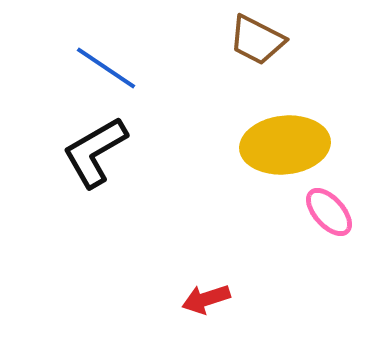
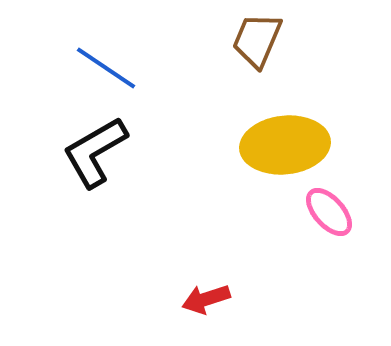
brown trapezoid: rotated 86 degrees clockwise
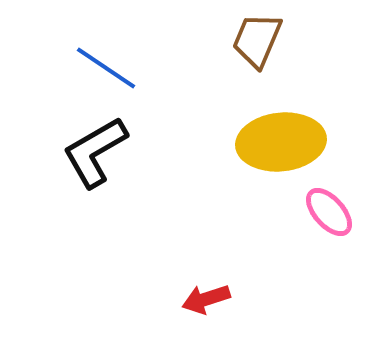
yellow ellipse: moved 4 px left, 3 px up
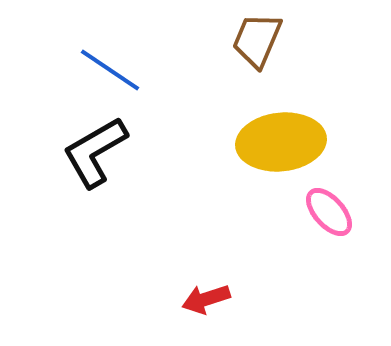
blue line: moved 4 px right, 2 px down
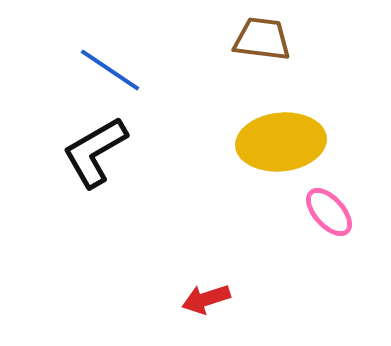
brown trapezoid: moved 5 px right, 1 px up; rotated 74 degrees clockwise
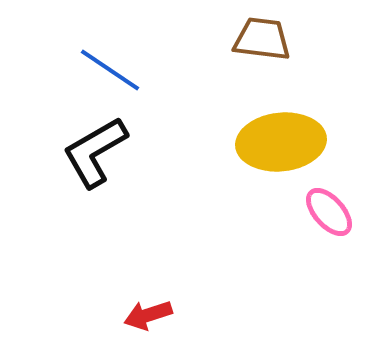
red arrow: moved 58 px left, 16 px down
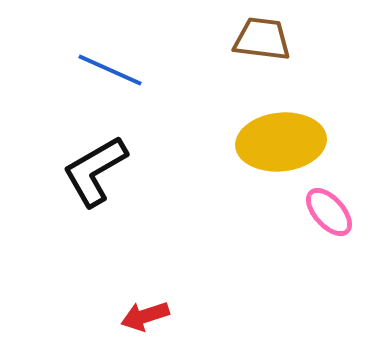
blue line: rotated 10 degrees counterclockwise
black L-shape: moved 19 px down
red arrow: moved 3 px left, 1 px down
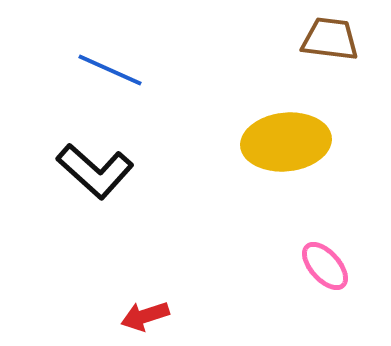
brown trapezoid: moved 68 px right
yellow ellipse: moved 5 px right
black L-shape: rotated 108 degrees counterclockwise
pink ellipse: moved 4 px left, 54 px down
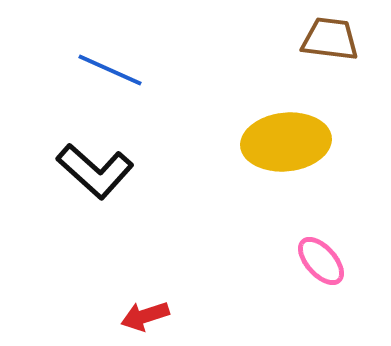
pink ellipse: moved 4 px left, 5 px up
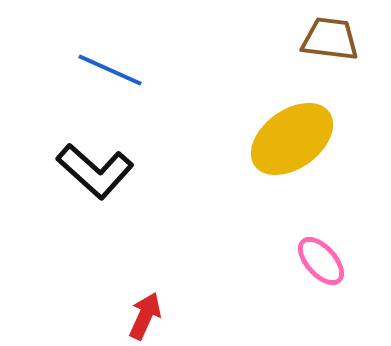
yellow ellipse: moved 6 px right, 3 px up; rotated 30 degrees counterclockwise
red arrow: rotated 132 degrees clockwise
